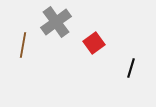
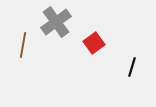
black line: moved 1 px right, 1 px up
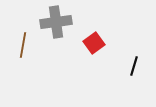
gray cross: rotated 28 degrees clockwise
black line: moved 2 px right, 1 px up
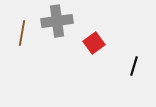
gray cross: moved 1 px right, 1 px up
brown line: moved 1 px left, 12 px up
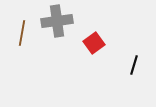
black line: moved 1 px up
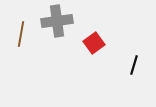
brown line: moved 1 px left, 1 px down
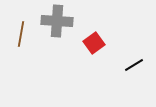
gray cross: rotated 12 degrees clockwise
black line: rotated 42 degrees clockwise
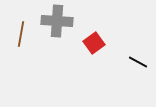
black line: moved 4 px right, 3 px up; rotated 60 degrees clockwise
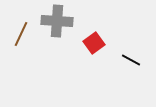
brown line: rotated 15 degrees clockwise
black line: moved 7 px left, 2 px up
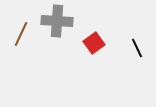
black line: moved 6 px right, 12 px up; rotated 36 degrees clockwise
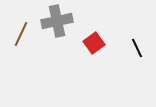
gray cross: rotated 16 degrees counterclockwise
